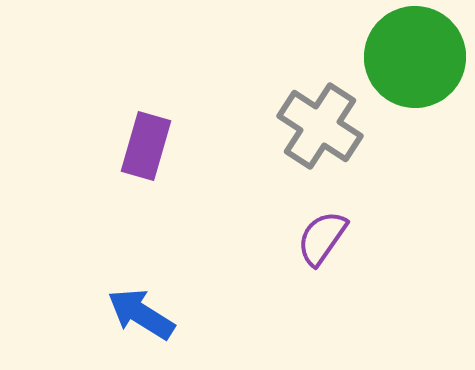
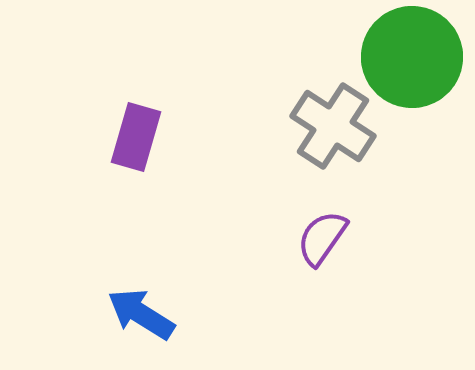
green circle: moved 3 px left
gray cross: moved 13 px right
purple rectangle: moved 10 px left, 9 px up
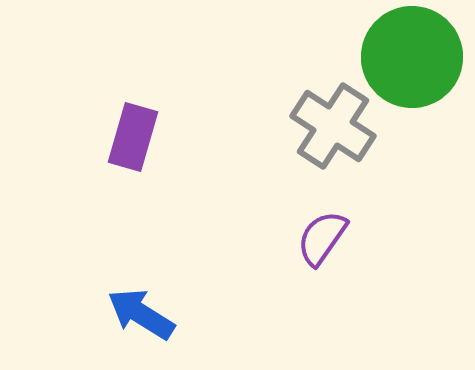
purple rectangle: moved 3 px left
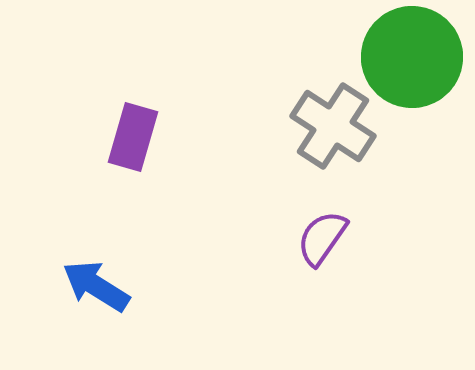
blue arrow: moved 45 px left, 28 px up
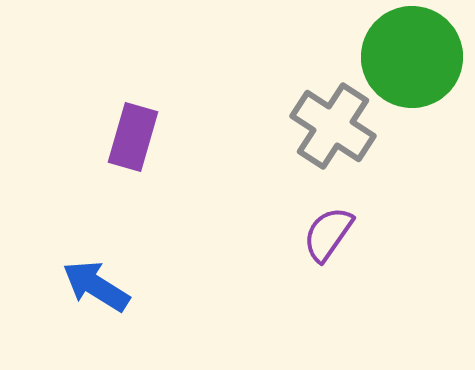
purple semicircle: moved 6 px right, 4 px up
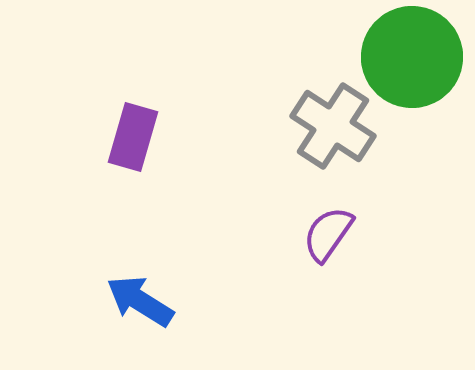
blue arrow: moved 44 px right, 15 px down
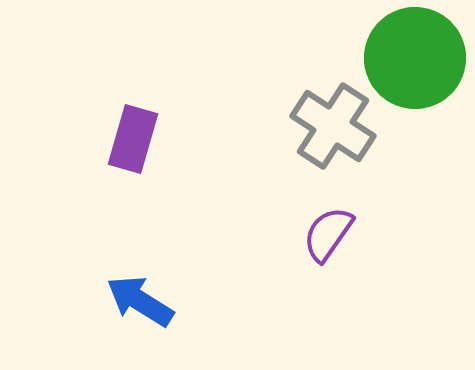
green circle: moved 3 px right, 1 px down
purple rectangle: moved 2 px down
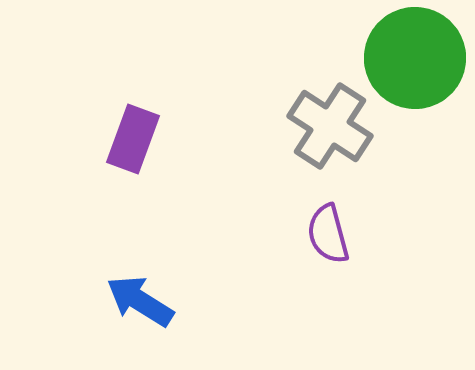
gray cross: moved 3 px left
purple rectangle: rotated 4 degrees clockwise
purple semicircle: rotated 50 degrees counterclockwise
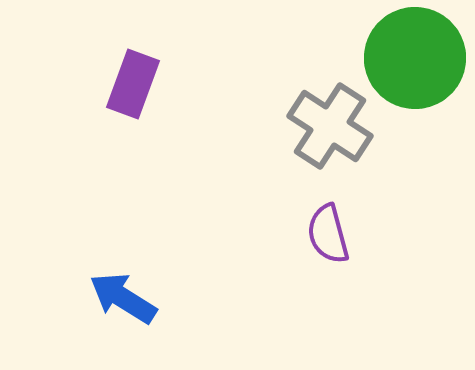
purple rectangle: moved 55 px up
blue arrow: moved 17 px left, 3 px up
